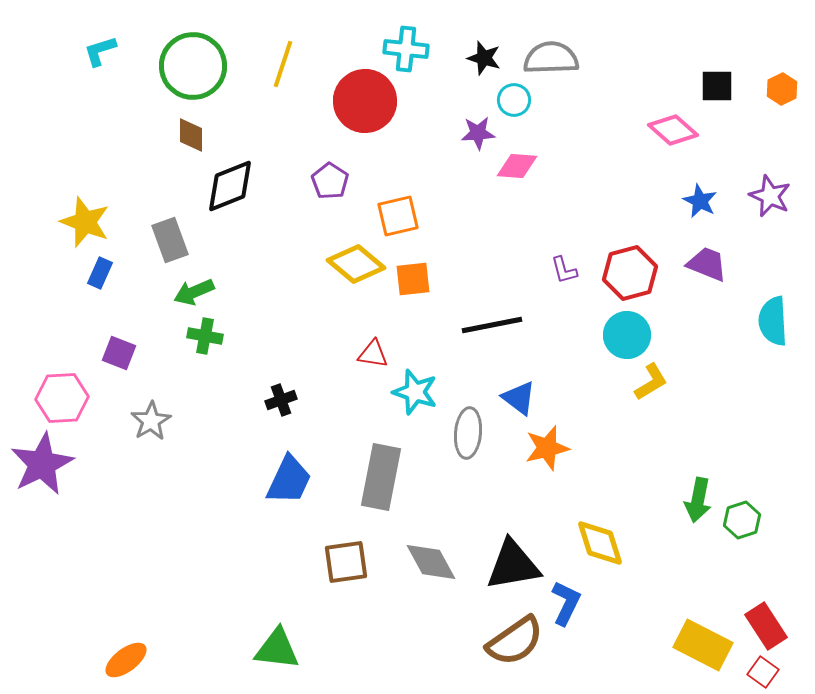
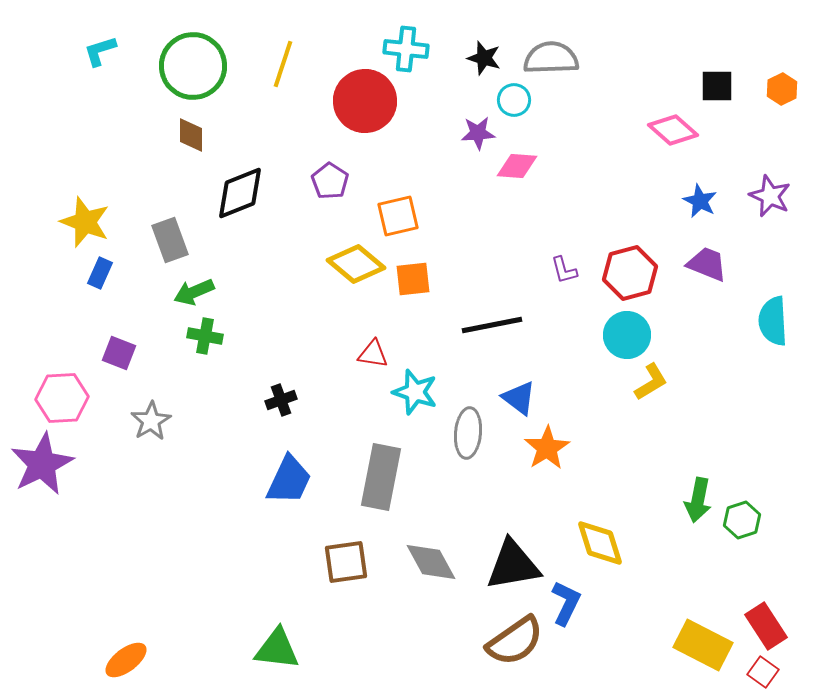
black diamond at (230, 186): moved 10 px right, 7 px down
orange star at (547, 448): rotated 18 degrees counterclockwise
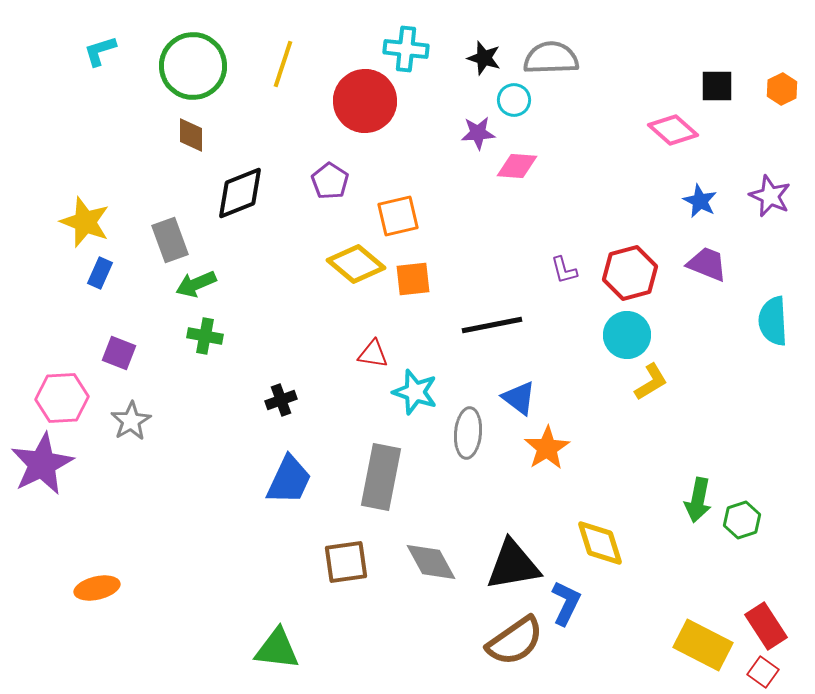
green arrow at (194, 292): moved 2 px right, 8 px up
gray star at (151, 421): moved 20 px left
orange ellipse at (126, 660): moved 29 px left, 72 px up; rotated 24 degrees clockwise
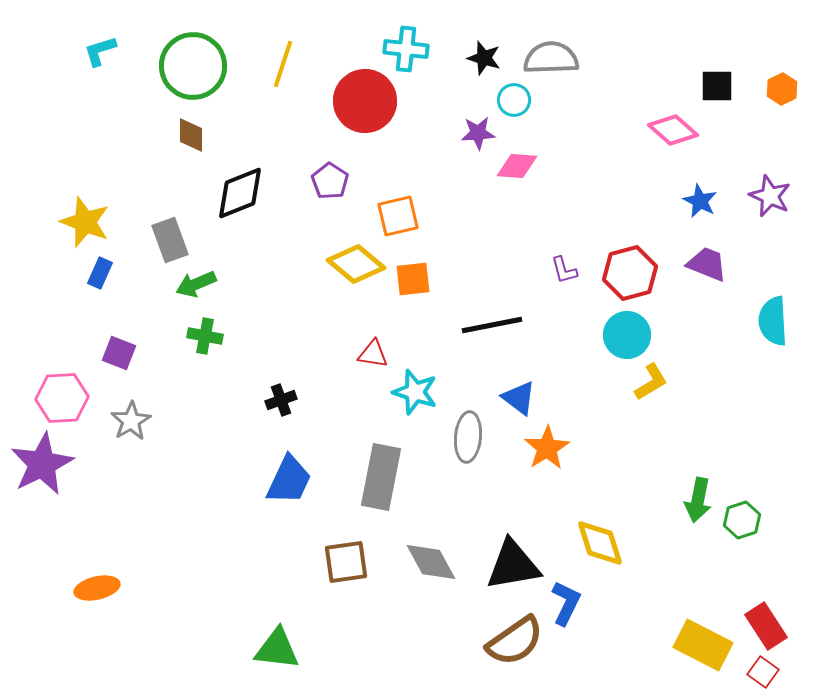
gray ellipse at (468, 433): moved 4 px down
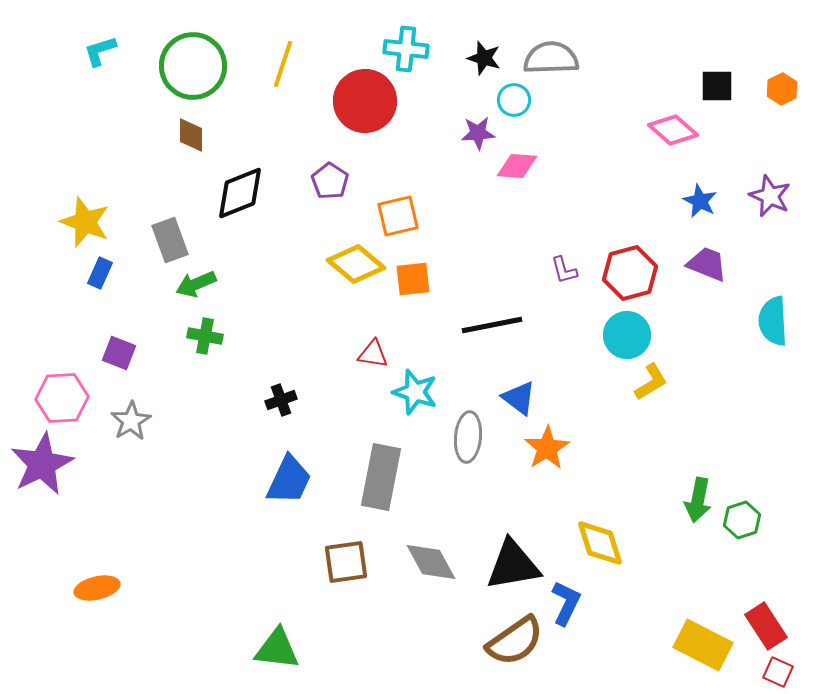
red square at (763, 672): moved 15 px right; rotated 12 degrees counterclockwise
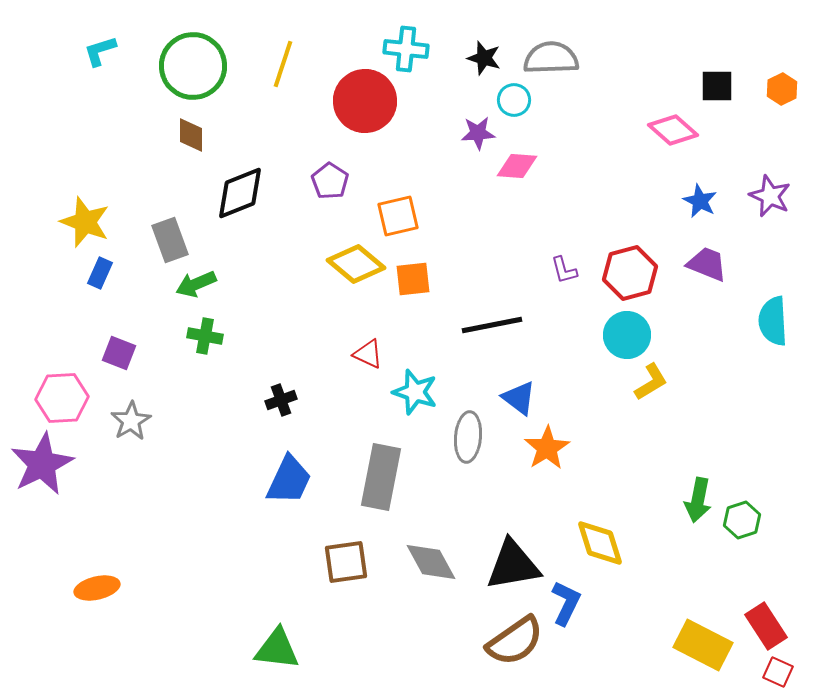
red triangle at (373, 354): moved 5 px left; rotated 16 degrees clockwise
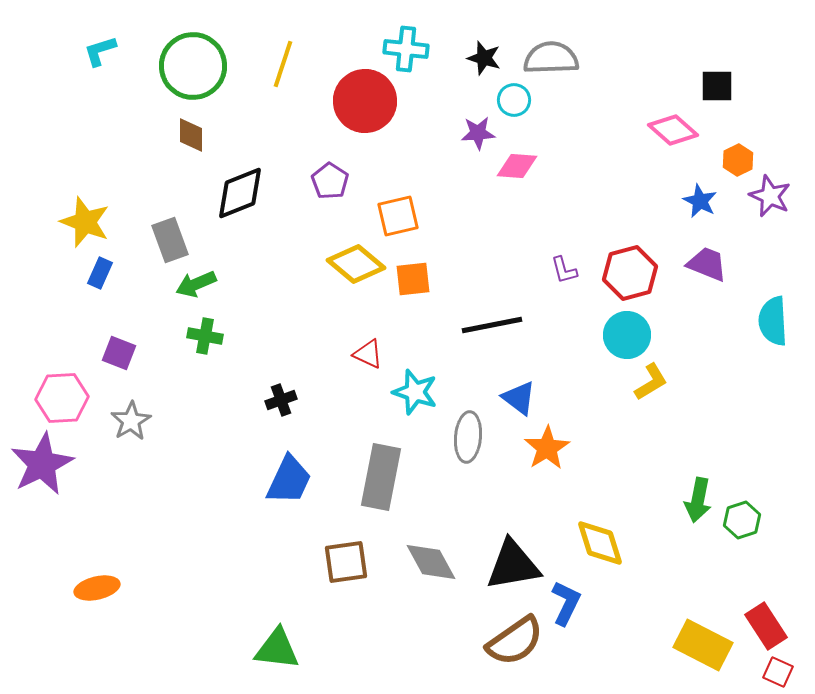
orange hexagon at (782, 89): moved 44 px left, 71 px down
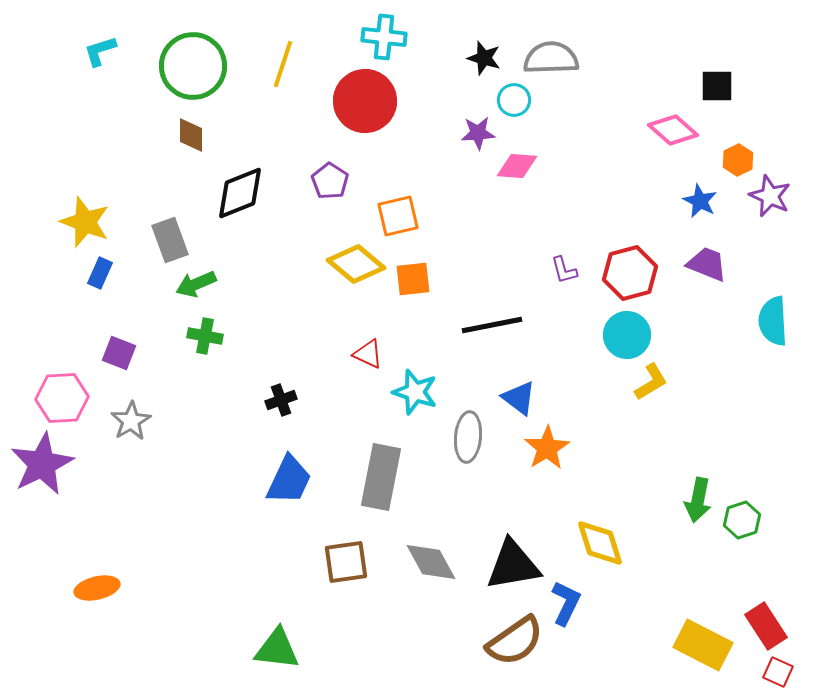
cyan cross at (406, 49): moved 22 px left, 12 px up
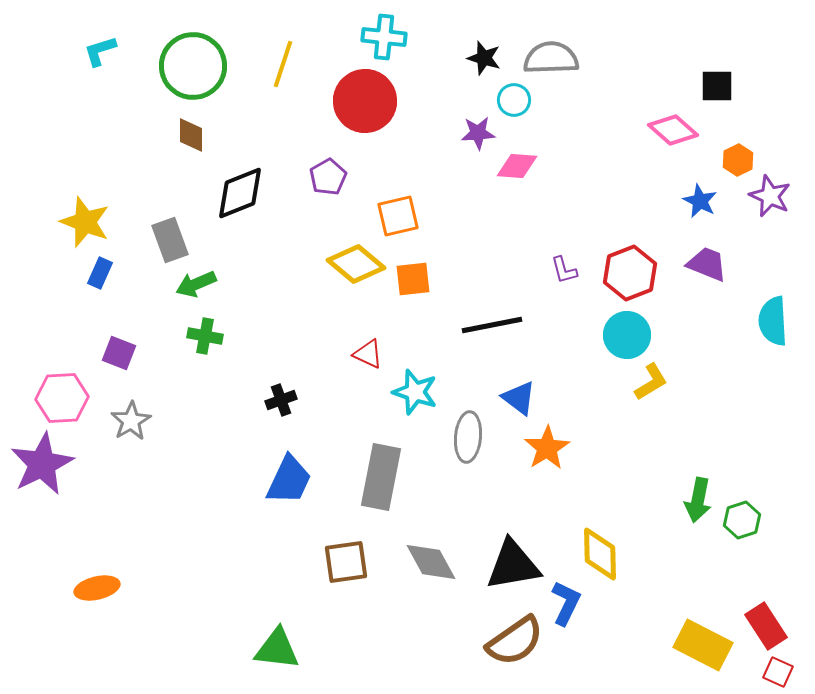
purple pentagon at (330, 181): moved 2 px left, 4 px up; rotated 9 degrees clockwise
red hexagon at (630, 273): rotated 6 degrees counterclockwise
yellow diamond at (600, 543): moved 11 px down; rotated 16 degrees clockwise
